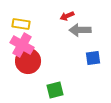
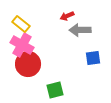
yellow rectangle: rotated 30 degrees clockwise
red circle: moved 3 px down
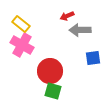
red circle: moved 22 px right, 7 px down
green square: moved 2 px left, 1 px down; rotated 30 degrees clockwise
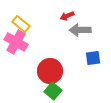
pink cross: moved 6 px left, 3 px up
green square: rotated 24 degrees clockwise
